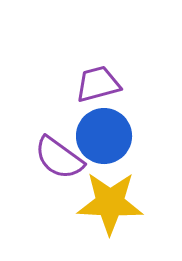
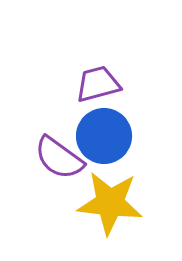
yellow star: rotated 4 degrees clockwise
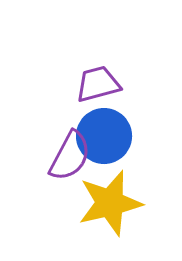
purple semicircle: moved 11 px right, 2 px up; rotated 98 degrees counterclockwise
yellow star: rotated 20 degrees counterclockwise
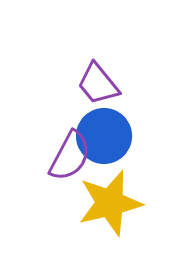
purple trapezoid: rotated 114 degrees counterclockwise
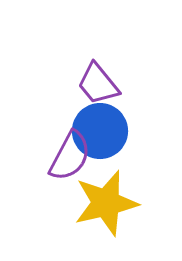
blue circle: moved 4 px left, 5 px up
yellow star: moved 4 px left
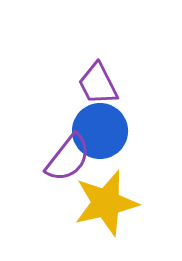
purple trapezoid: rotated 12 degrees clockwise
purple semicircle: moved 2 px left, 2 px down; rotated 10 degrees clockwise
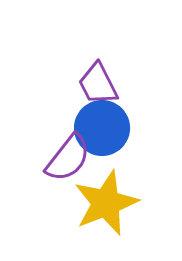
blue circle: moved 2 px right, 3 px up
yellow star: rotated 8 degrees counterclockwise
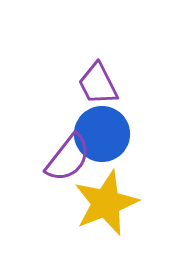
blue circle: moved 6 px down
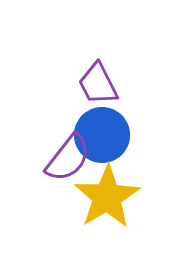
blue circle: moved 1 px down
yellow star: moved 1 px right, 6 px up; rotated 10 degrees counterclockwise
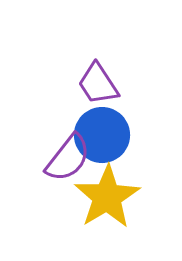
purple trapezoid: rotated 6 degrees counterclockwise
